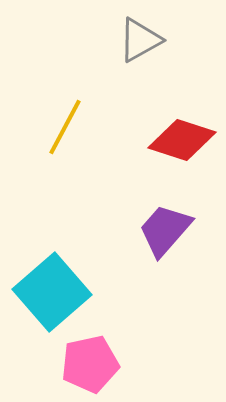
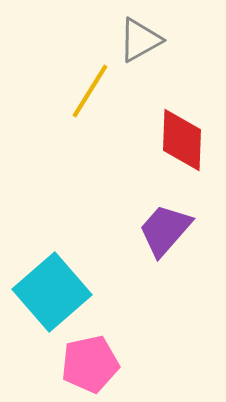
yellow line: moved 25 px right, 36 px up; rotated 4 degrees clockwise
red diamond: rotated 74 degrees clockwise
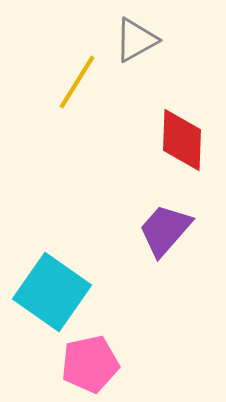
gray triangle: moved 4 px left
yellow line: moved 13 px left, 9 px up
cyan square: rotated 14 degrees counterclockwise
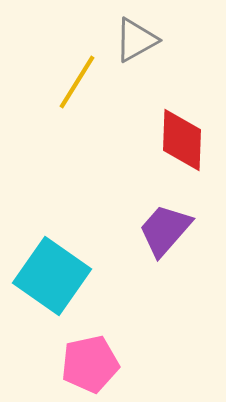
cyan square: moved 16 px up
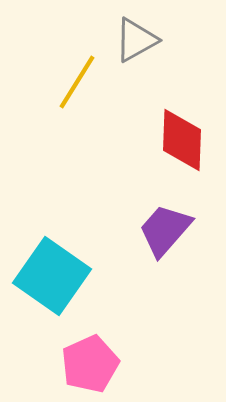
pink pentagon: rotated 12 degrees counterclockwise
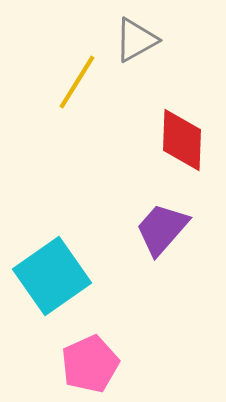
purple trapezoid: moved 3 px left, 1 px up
cyan square: rotated 20 degrees clockwise
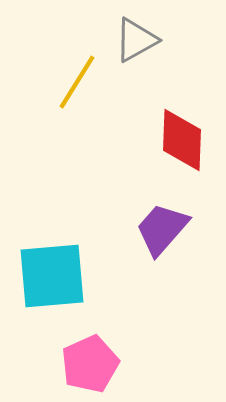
cyan square: rotated 30 degrees clockwise
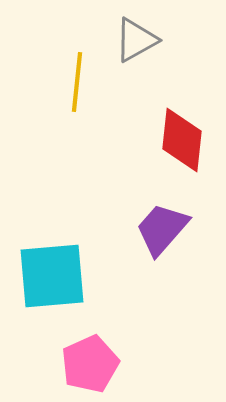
yellow line: rotated 26 degrees counterclockwise
red diamond: rotated 4 degrees clockwise
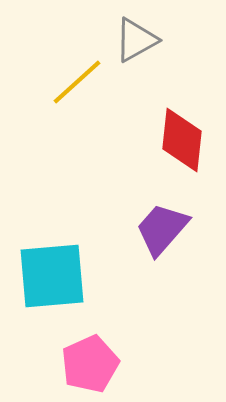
yellow line: rotated 42 degrees clockwise
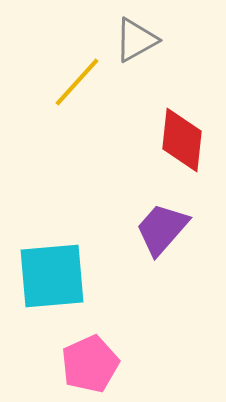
yellow line: rotated 6 degrees counterclockwise
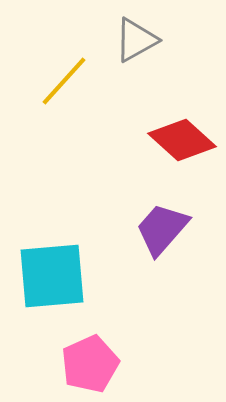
yellow line: moved 13 px left, 1 px up
red diamond: rotated 54 degrees counterclockwise
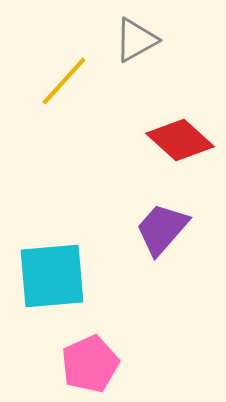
red diamond: moved 2 px left
